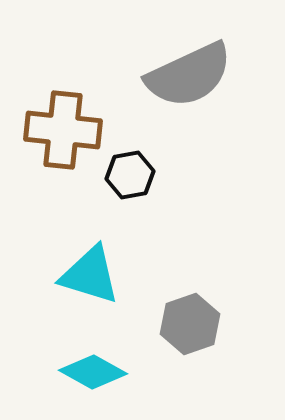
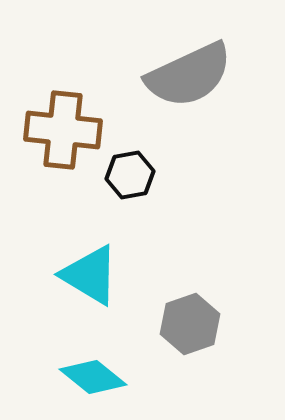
cyan triangle: rotated 14 degrees clockwise
cyan diamond: moved 5 px down; rotated 10 degrees clockwise
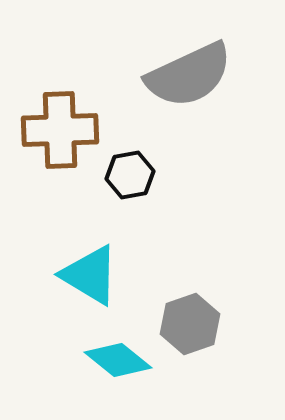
brown cross: moved 3 px left; rotated 8 degrees counterclockwise
cyan diamond: moved 25 px right, 17 px up
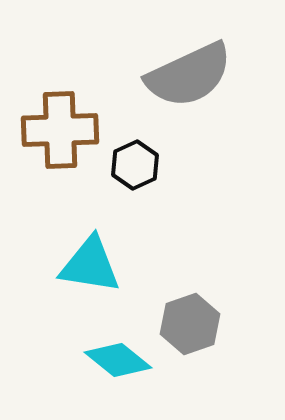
black hexagon: moved 5 px right, 10 px up; rotated 15 degrees counterclockwise
cyan triangle: moved 10 px up; rotated 22 degrees counterclockwise
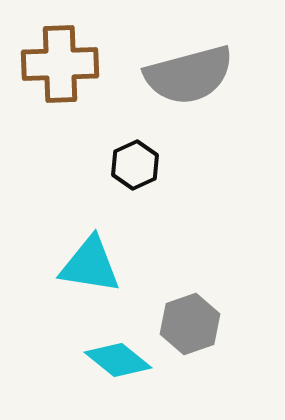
gray semicircle: rotated 10 degrees clockwise
brown cross: moved 66 px up
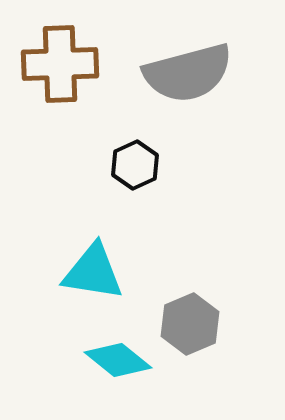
gray semicircle: moved 1 px left, 2 px up
cyan triangle: moved 3 px right, 7 px down
gray hexagon: rotated 4 degrees counterclockwise
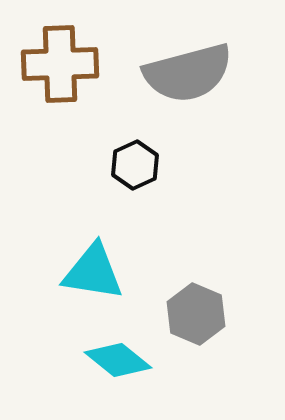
gray hexagon: moved 6 px right, 10 px up; rotated 14 degrees counterclockwise
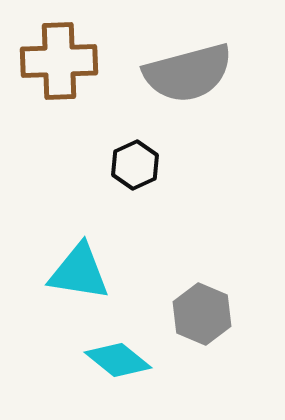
brown cross: moved 1 px left, 3 px up
cyan triangle: moved 14 px left
gray hexagon: moved 6 px right
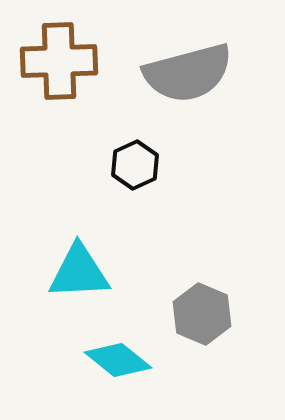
cyan triangle: rotated 12 degrees counterclockwise
